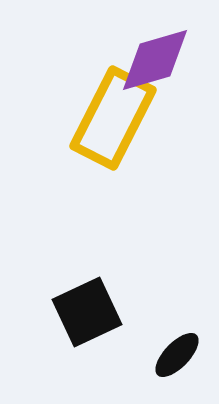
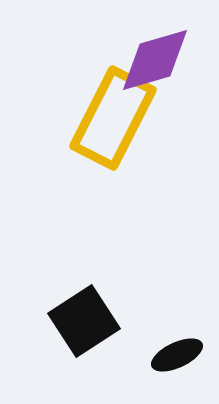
black square: moved 3 px left, 9 px down; rotated 8 degrees counterclockwise
black ellipse: rotated 21 degrees clockwise
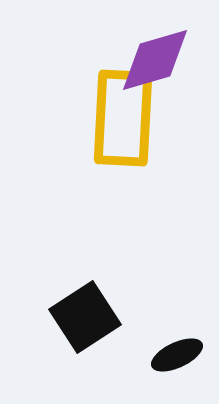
yellow rectangle: moved 10 px right; rotated 24 degrees counterclockwise
black square: moved 1 px right, 4 px up
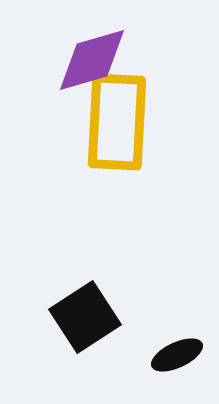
purple diamond: moved 63 px left
yellow rectangle: moved 6 px left, 4 px down
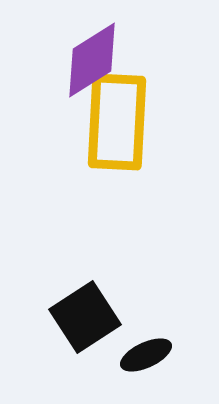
purple diamond: rotated 16 degrees counterclockwise
black ellipse: moved 31 px left
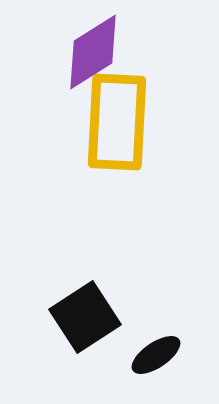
purple diamond: moved 1 px right, 8 px up
black ellipse: moved 10 px right; rotated 9 degrees counterclockwise
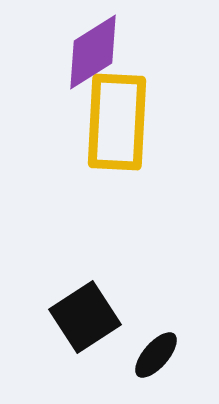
black ellipse: rotated 15 degrees counterclockwise
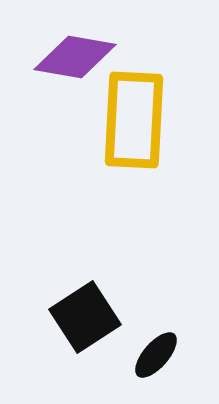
purple diamond: moved 18 px left, 5 px down; rotated 42 degrees clockwise
yellow rectangle: moved 17 px right, 2 px up
